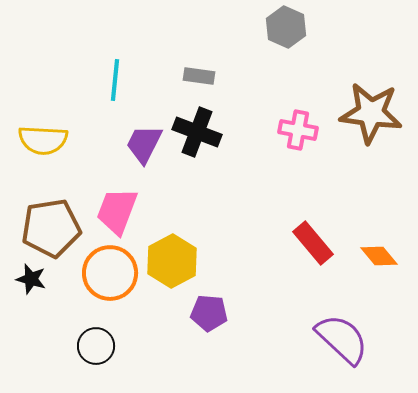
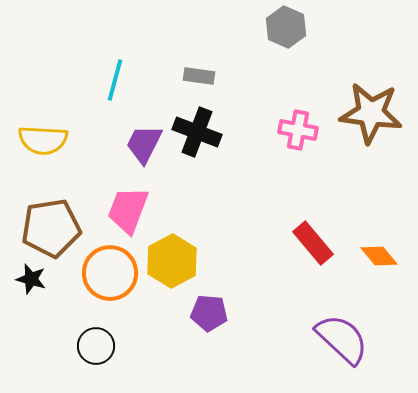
cyan line: rotated 9 degrees clockwise
pink trapezoid: moved 11 px right, 1 px up
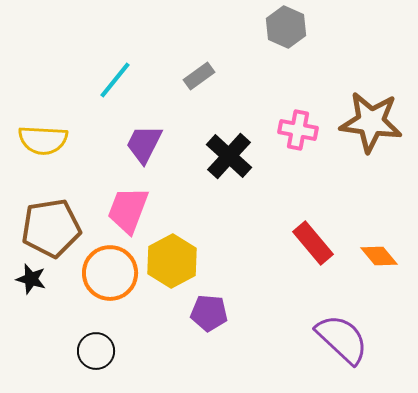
gray rectangle: rotated 44 degrees counterclockwise
cyan line: rotated 24 degrees clockwise
brown star: moved 9 px down
black cross: moved 32 px right, 24 px down; rotated 21 degrees clockwise
black circle: moved 5 px down
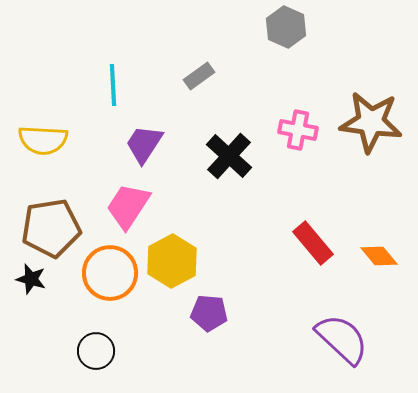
cyan line: moved 2 px left, 5 px down; rotated 42 degrees counterclockwise
purple trapezoid: rotated 6 degrees clockwise
pink trapezoid: moved 4 px up; rotated 12 degrees clockwise
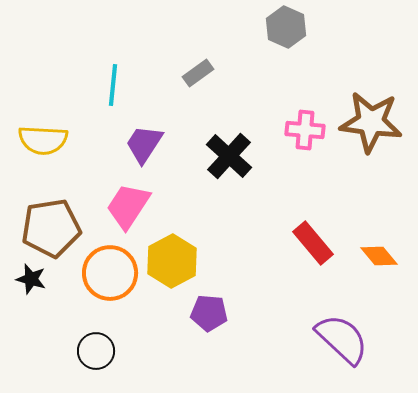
gray rectangle: moved 1 px left, 3 px up
cyan line: rotated 9 degrees clockwise
pink cross: moved 7 px right; rotated 6 degrees counterclockwise
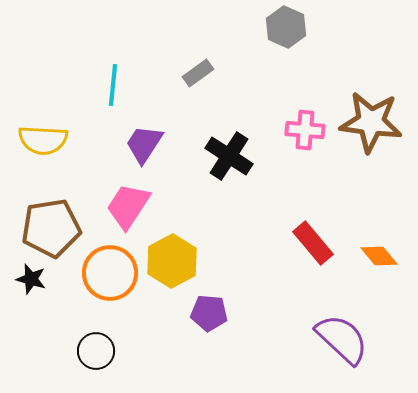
black cross: rotated 9 degrees counterclockwise
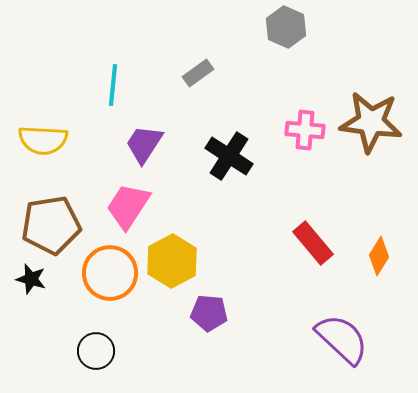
brown pentagon: moved 3 px up
orange diamond: rotated 72 degrees clockwise
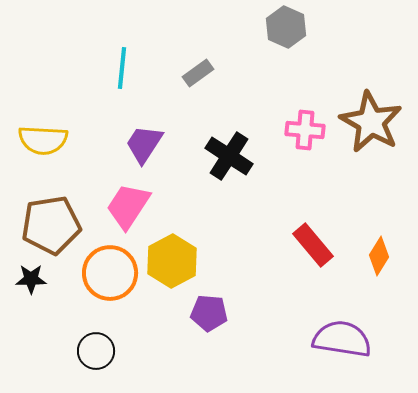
cyan line: moved 9 px right, 17 px up
brown star: rotated 22 degrees clockwise
red rectangle: moved 2 px down
black star: rotated 16 degrees counterclockwise
purple semicircle: rotated 34 degrees counterclockwise
